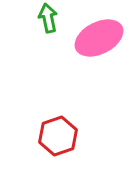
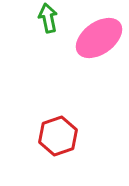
pink ellipse: rotated 9 degrees counterclockwise
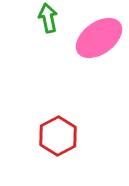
red hexagon: rotated 9 degrees counterclockwise
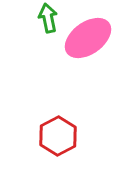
pink ellipse: moved 11 px left
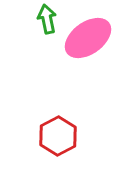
green arrow: moved 1 px left, 1 px down
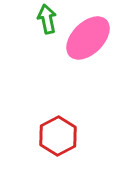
pink ellipse: rotated 9 degrees counterclockwise
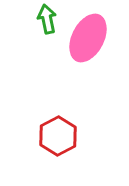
pink ellipse: rotated 18 degrees counterclockwise
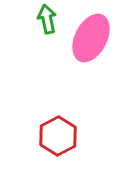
pink ellipse: moved 3 px right
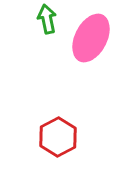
red hexagon: moved 1 px down
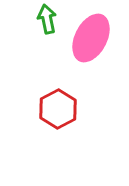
red hexagon: moved 28 px up
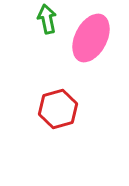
red hexagon: rotated 12 degrees clockwise
